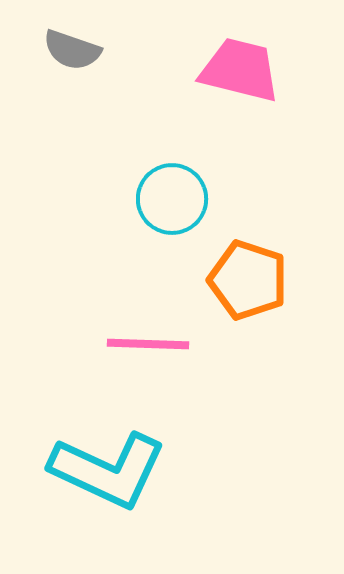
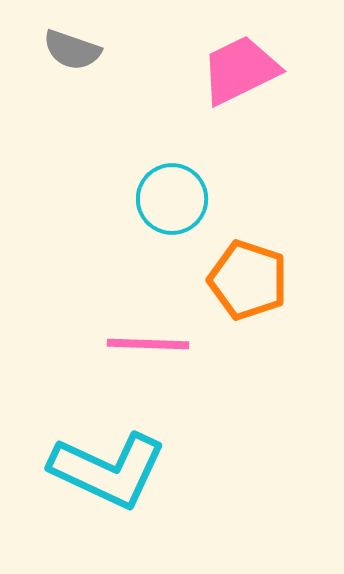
pink trapezoid: rotated 40 degrees counterclockwise
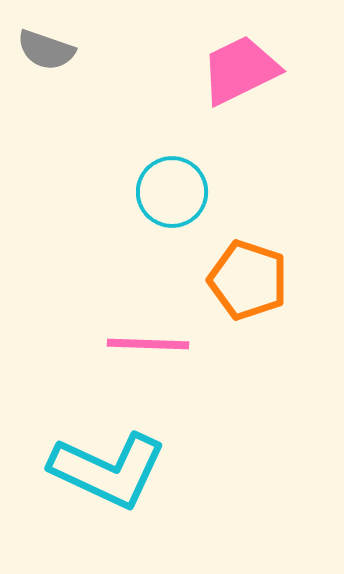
gray semicircle: moved 26 px left
cyan circle: moved 7 px up
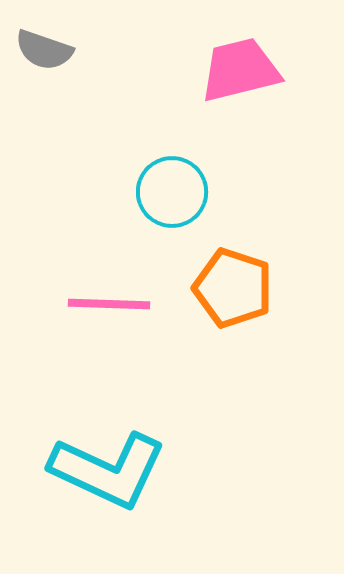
gray semicircle: moved 2 px left
pink trapezoid: rotated 12 degrees clockwise
orange pentagon: moved 15 px left, 8 px down
pink line: moved 39 px left, 40 px up
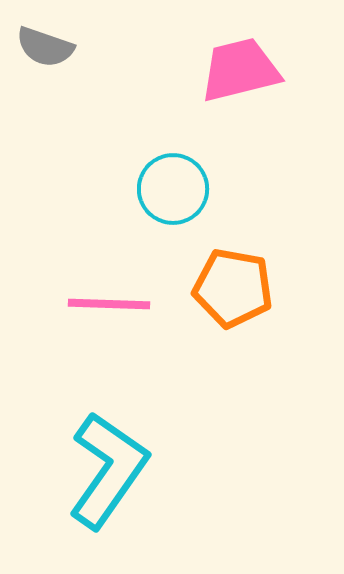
gray semicircle: moved 1 px right, 3 px up
cyan circle: moved 1 px right, 3 px up
orange pentagon: rotated 8 degrees counterclockwise
cyan L-shape: rotated 80 degrees counterclockwise
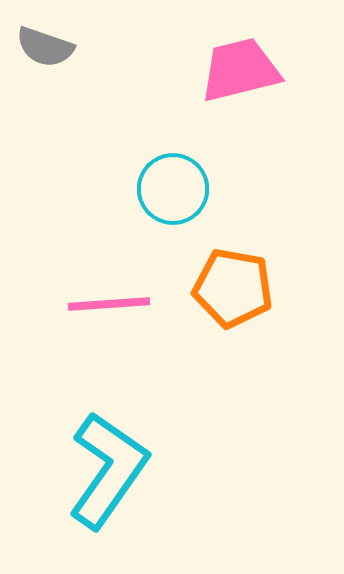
pink line: rotated 6 degrees counterclockwise
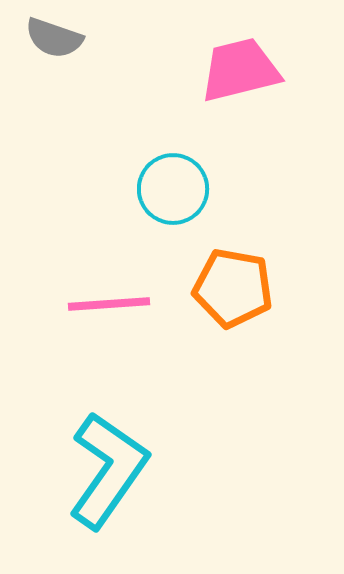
gray semicircle: moved 9 px right, 9 px up
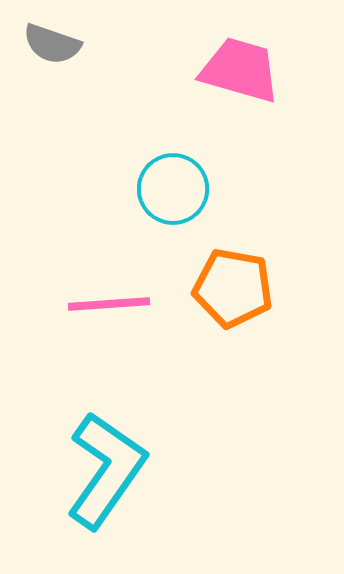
gray semicircle: moved 2 px left, 6 px down
pink trapezoid: rotated 30 degrees clockwise
cyan L-shape: moved 2 px left
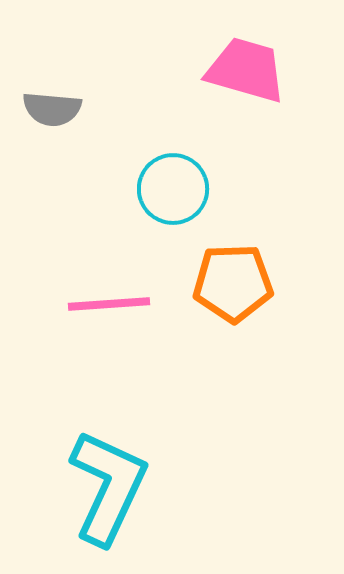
gray semicircle: moved 65 px down; rotated 14 degrees counterclockwise
pink trapezoid: moved 6 px right
orange pentagon: moved 5 px up; rotated 12 degrees counterclockwise
cyan L-shape: moved 2 px right, 17 px down; rotated 10 degrees counterclockwise
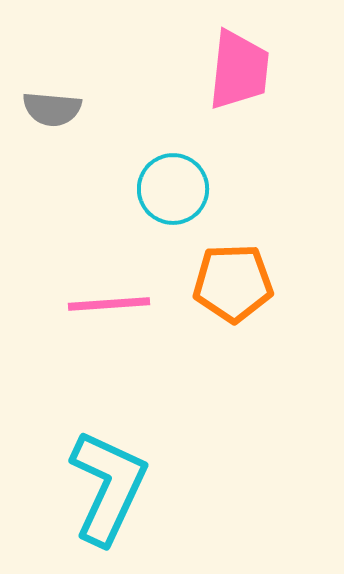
pink trapezoid: moved 7 px left; rotated 80 degrees clockwise
